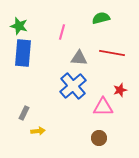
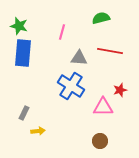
red line: moved 2 px left, 2 px up
blue cross: moved 2 px left; rotated 16 degrees counterclockwise
brown circle: moved 1 px right, 3 px down
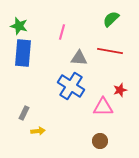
green semicircle: moved 10 px right, 1 px down; rotated 30 degrees counterclockwise
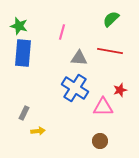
blue cross: moved 4 px right, 2 px down
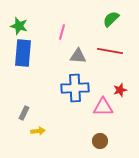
gray triangle: moved 1 px left, 2 px up
blue cross: rotated 36 degrees counterclockwise
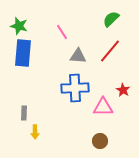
pink line: rotated 49 degrees counterclockwise
red line: rotated 60 degrees counterclockwise
red star: moved 3 px right; rotated 24 degrees counterclockwise
gray rectangle: rotated 24 degrees counterclockwise
yellow arrow: moved 3 px left, 1 px down; rotated 96 degrees clockwise
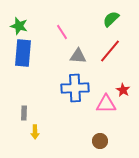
pink triangle: moved 3 px right, 3 px up
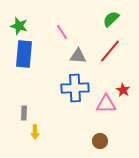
blue rectangle: moved 1 px right, 1 px down
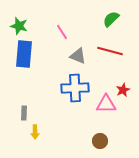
red line: rotated 65 degrees clockwise
gray triangle: rotated 18 degrees clockwise
red star: rotated 16 degrees clockwise
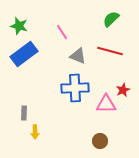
blue rectangle: rotated 48 degrees clockwise
